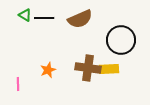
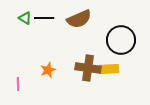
green triangle: moved 3 px down
brown semicircle: moved 1 px left
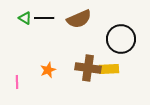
black circle: moved 1 px up
pink line: moved 1 px left, 2 px up
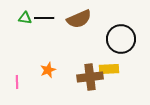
green triangle: rotated 24 degrees counterclockwise
brown cross: moved 2 px right, 9 px down; rotated 15 degrees counterclockwise
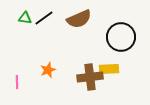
black line: rotated 36 degrees counterclockwise
black circle: moved 2 px up
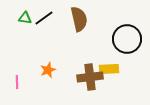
brown semicircle: rotated 80 degrees counterclockwise
black circle: moved 6 px right, 2 px down
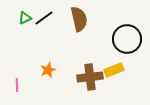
green triangle: rotated 32 degrees counterclockwise
yellow rectangle: moved 5 px right, 1 px down; rotated 18 degrees counterclockwise
pink line: moved 3 px down
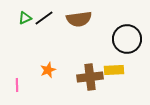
brown semicircle: rotated 95 degrees clockwise
yellow rectangle: rotated 18 degrees clockwise
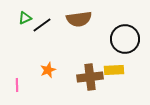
black line: moved 2 px left, 7 px down
black circle: moved 2 px left
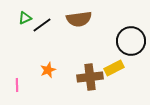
black circle: moved 6 px right, 2 px down
yellow rectangle: moved 2 px up; rotated 24 degrees counterclockwise
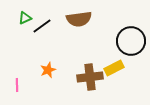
black line: moved 1 px down
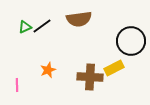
green triangle: moved 9 px down
brown cross: rotated 10 degrees clockwise
